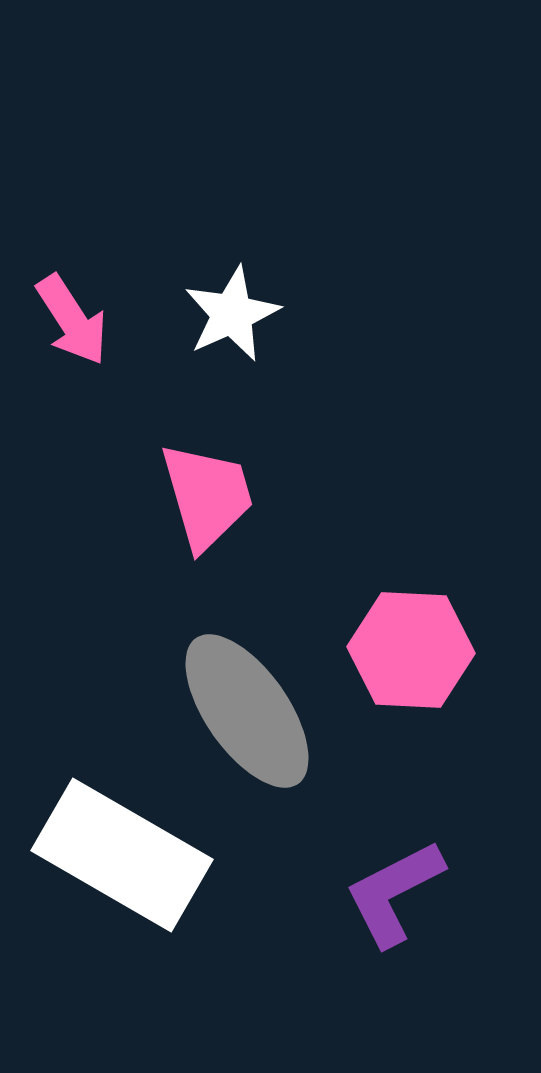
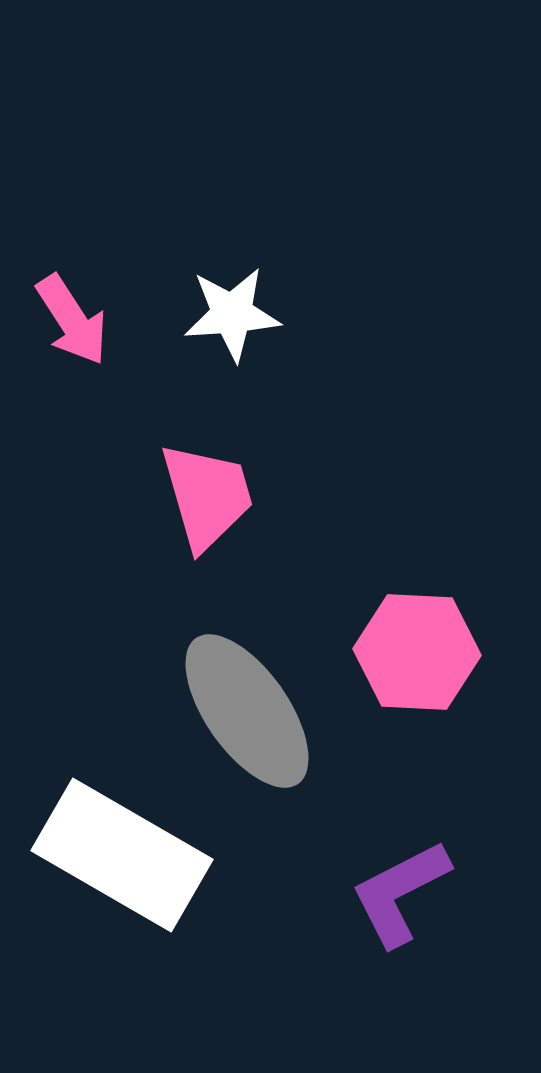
white star: rotated 20 degrees clockwise
pink hexagon: moved 6 px right, 2 px down
purple L-shape: moved 6 px right
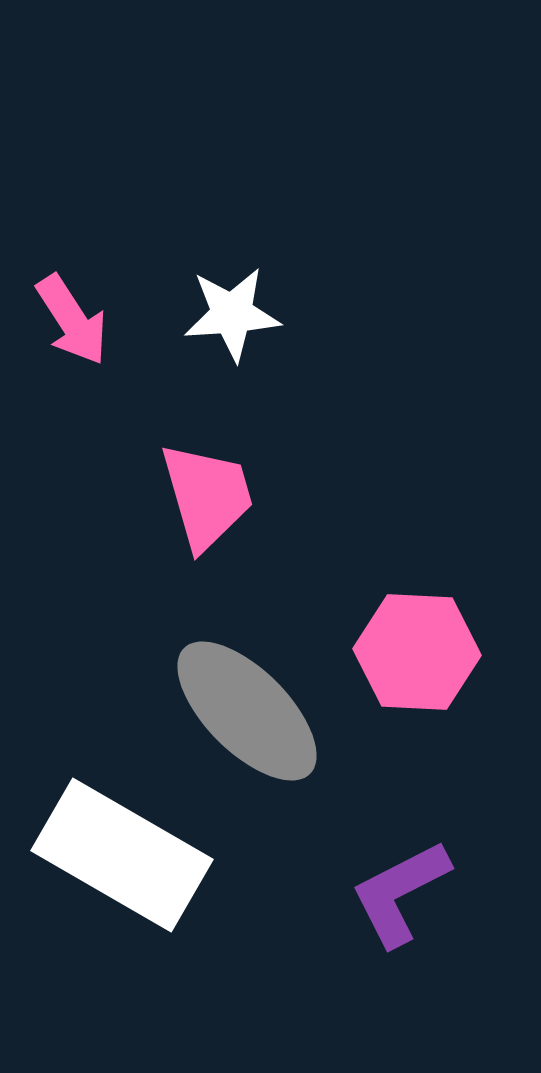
gray ellipse: rotated 10 degrees counterclockwise
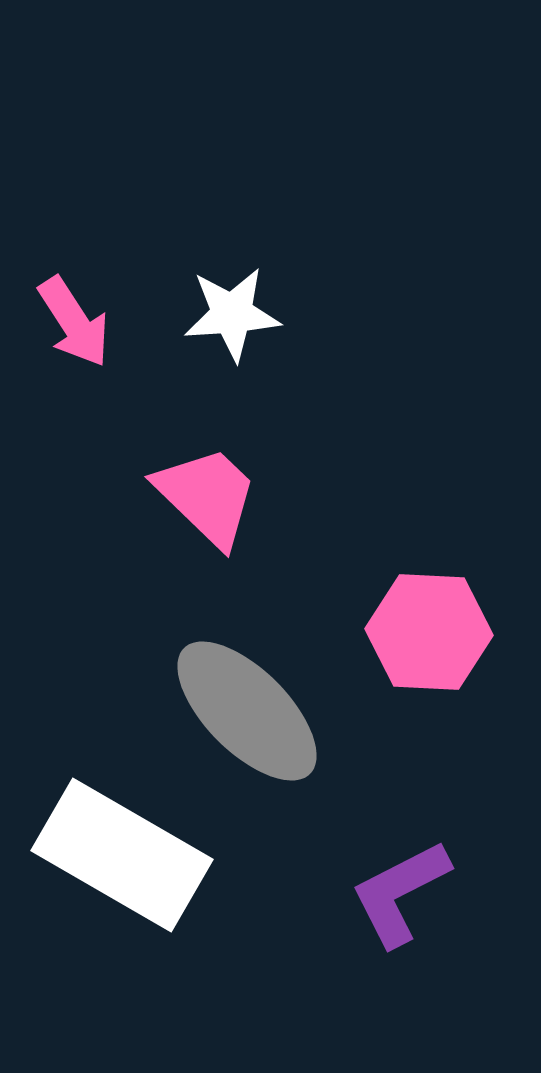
pink arrow: moved 2 px right, 2 px down
pink trapezoid: rotated 30 degrees counterclockwise
pink hexagon: moved 12 px right, 20 px up
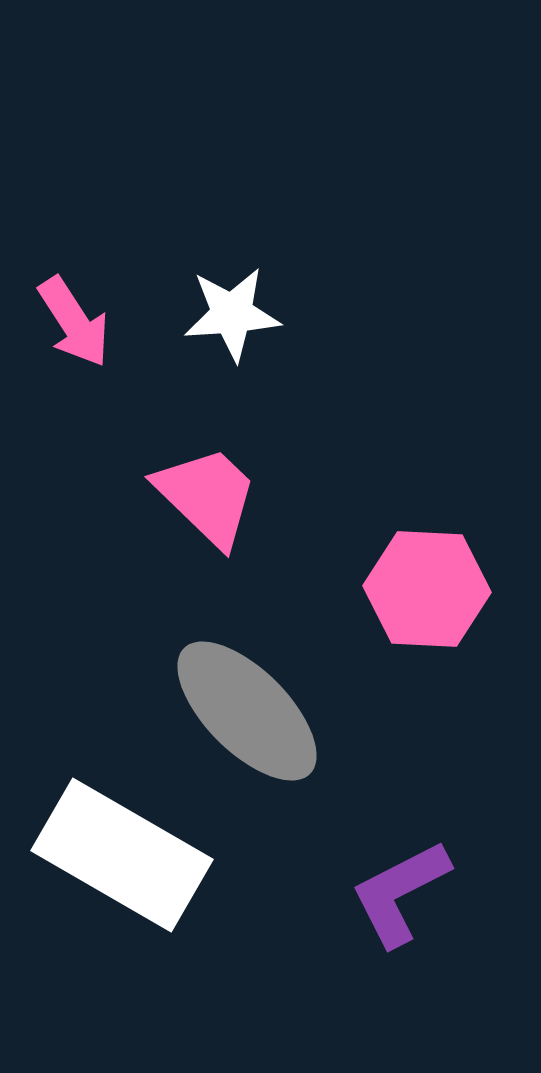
pink hexagon: moved 2 px left, 43 px up
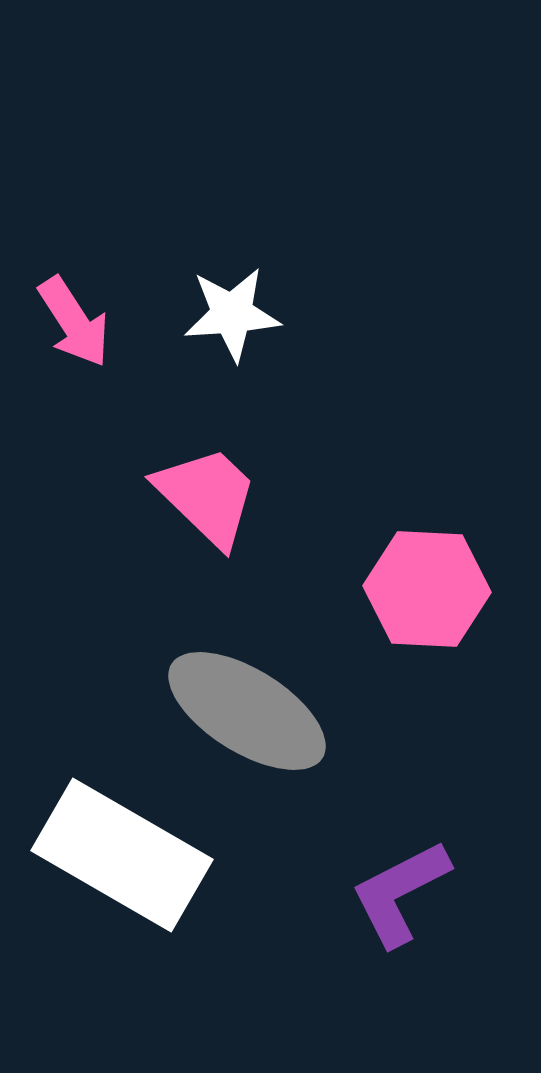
gray ellipse: rotated 13 degrees counterclockwise
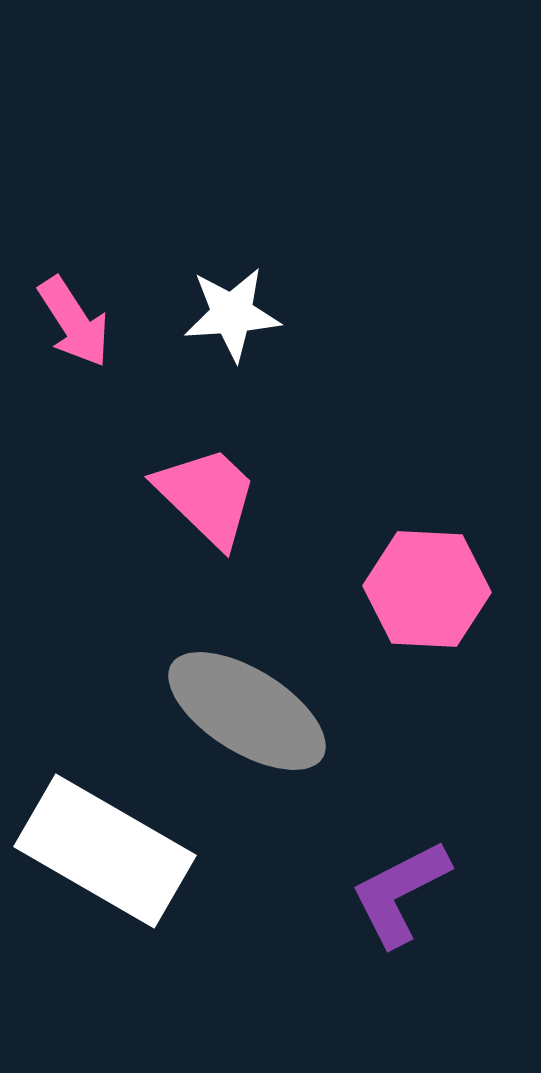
white rectangle: moved 17 px left, 4 px up
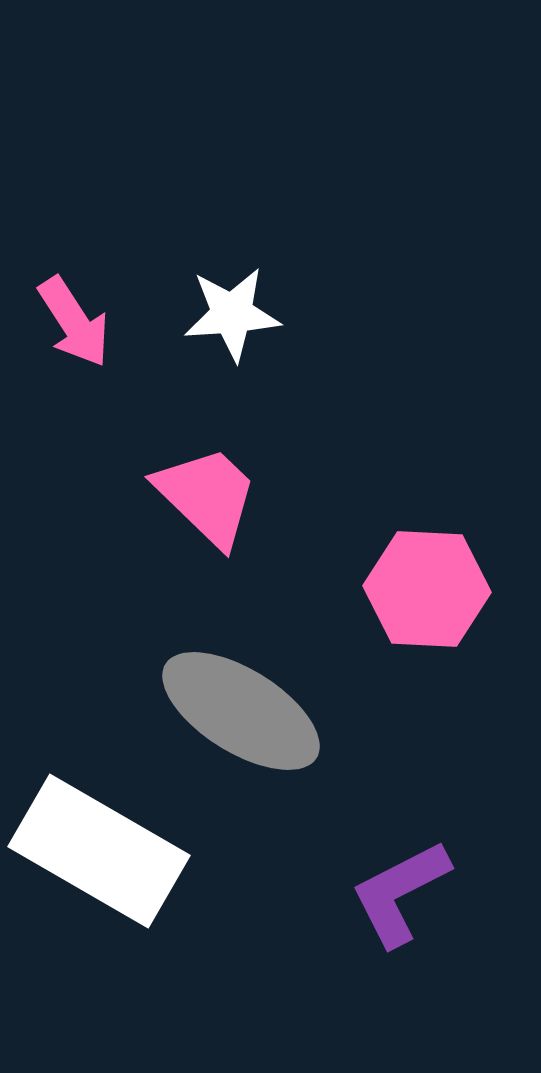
gray ellipse: moved 6 px left
white rectangle: moved 6 px left
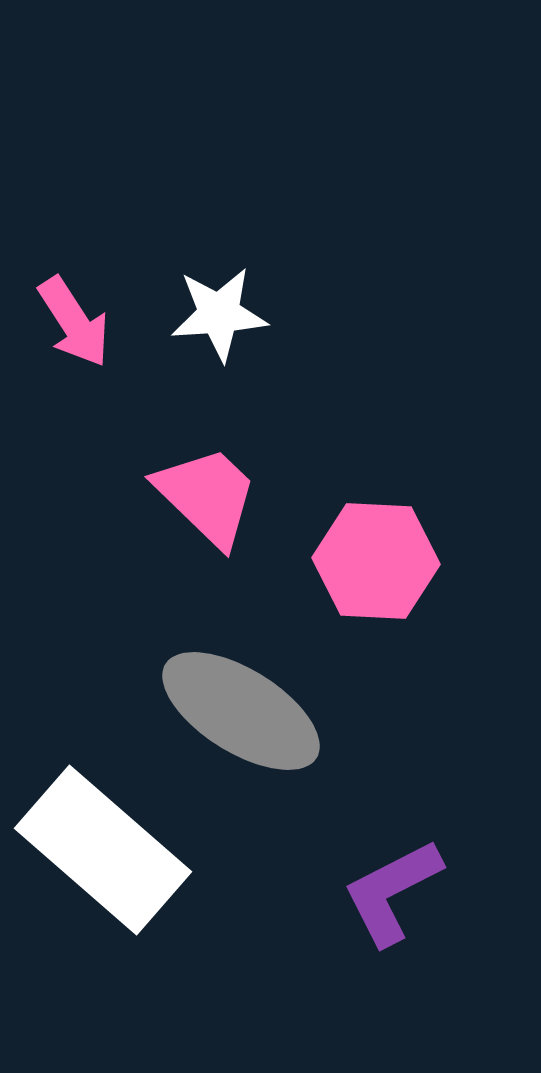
white star: moved 13 px left
pink hexagon: moved 51 px left, 28 px up
white rectangle: moved 4 px right, 1 px up; rotated 11 degrees clockwise
purple L-shape: moved 8 px left, 1 px up
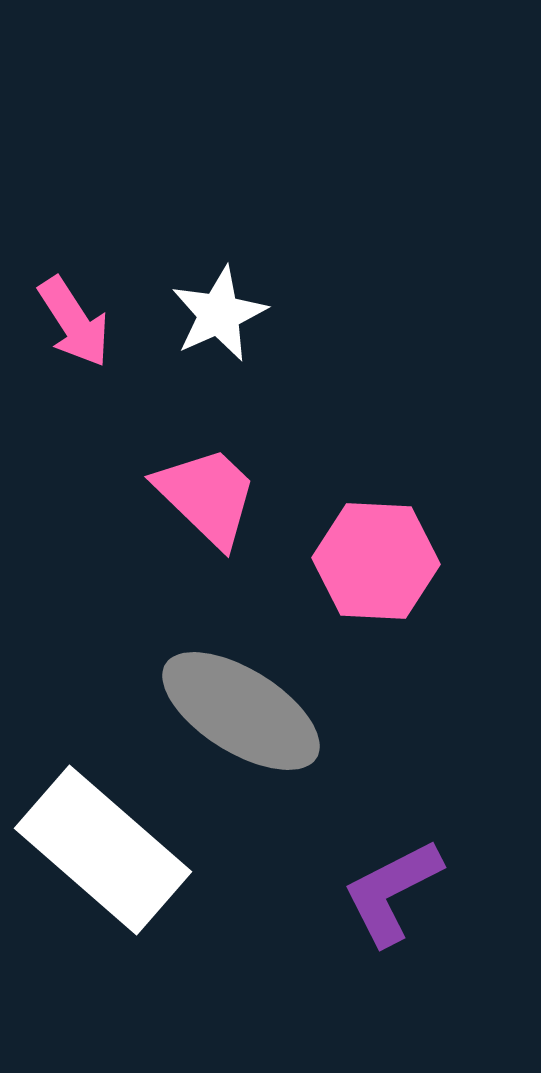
white star: rotated 20 degrees counterclockwise
